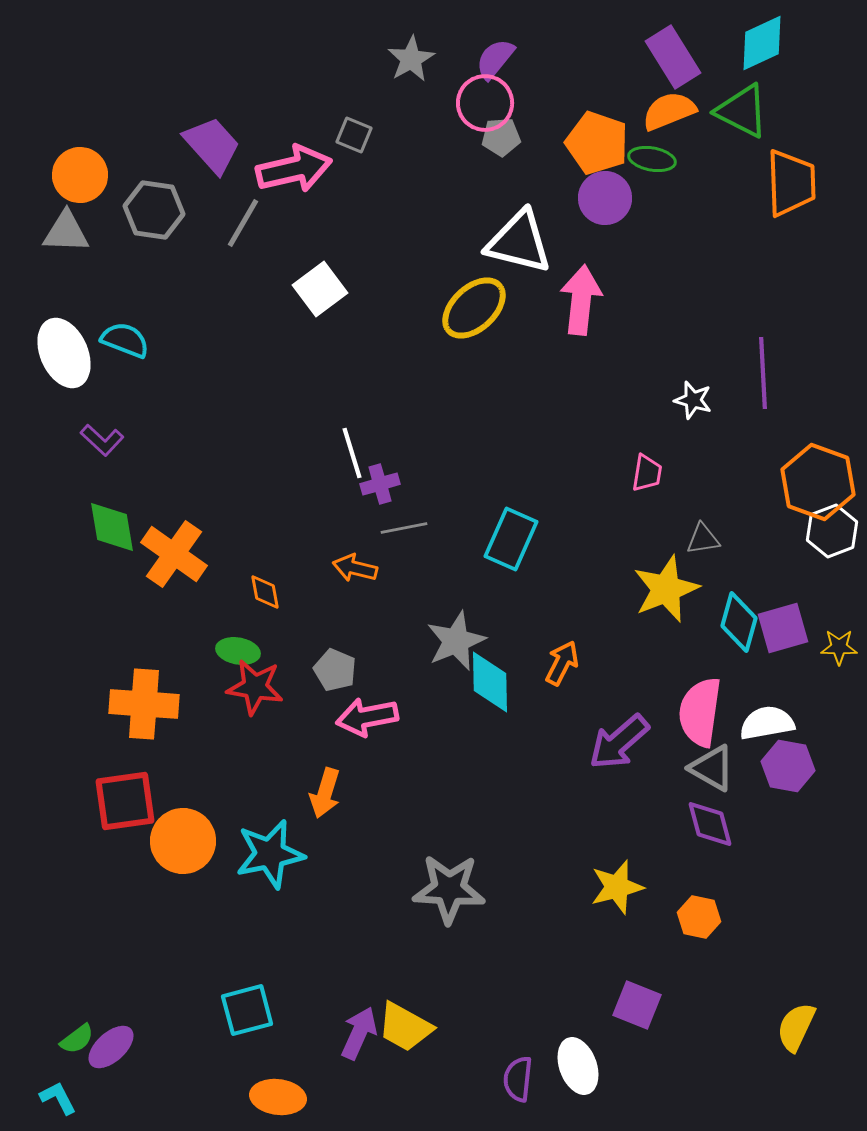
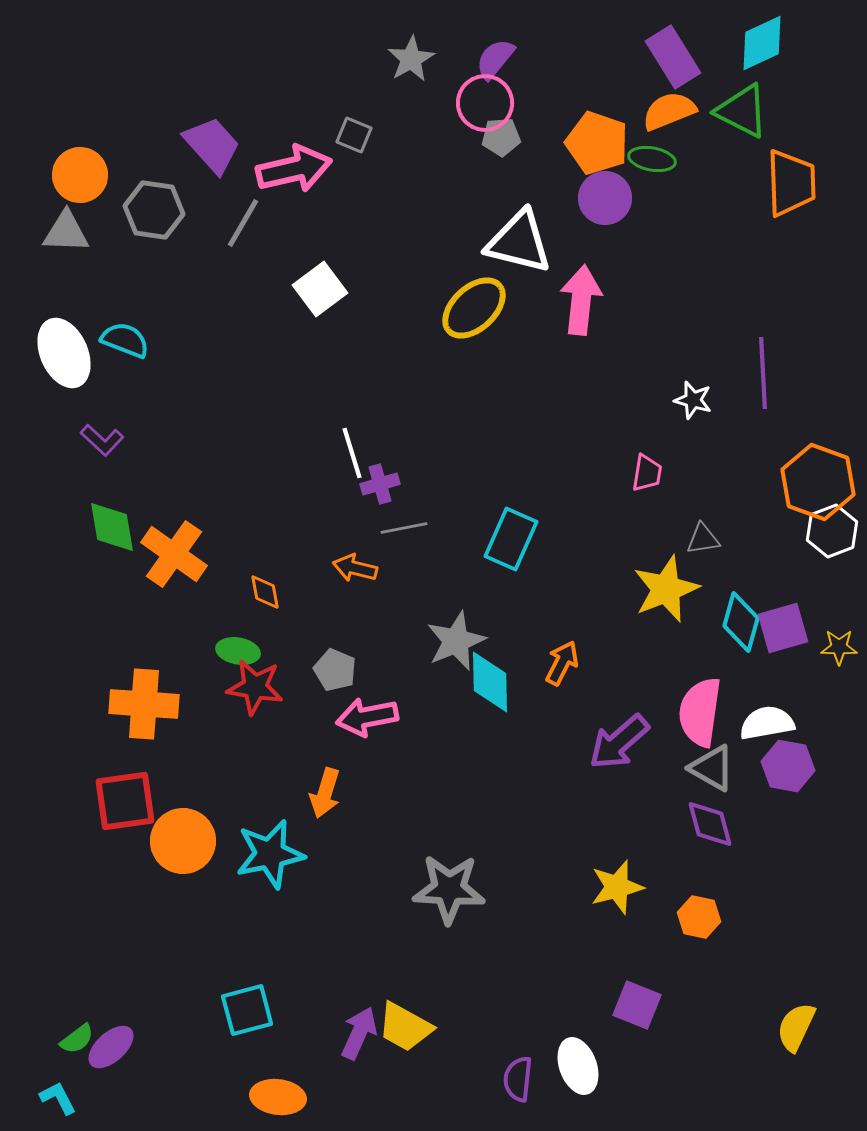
cyan diamond at (739, 622): moved 2 px right
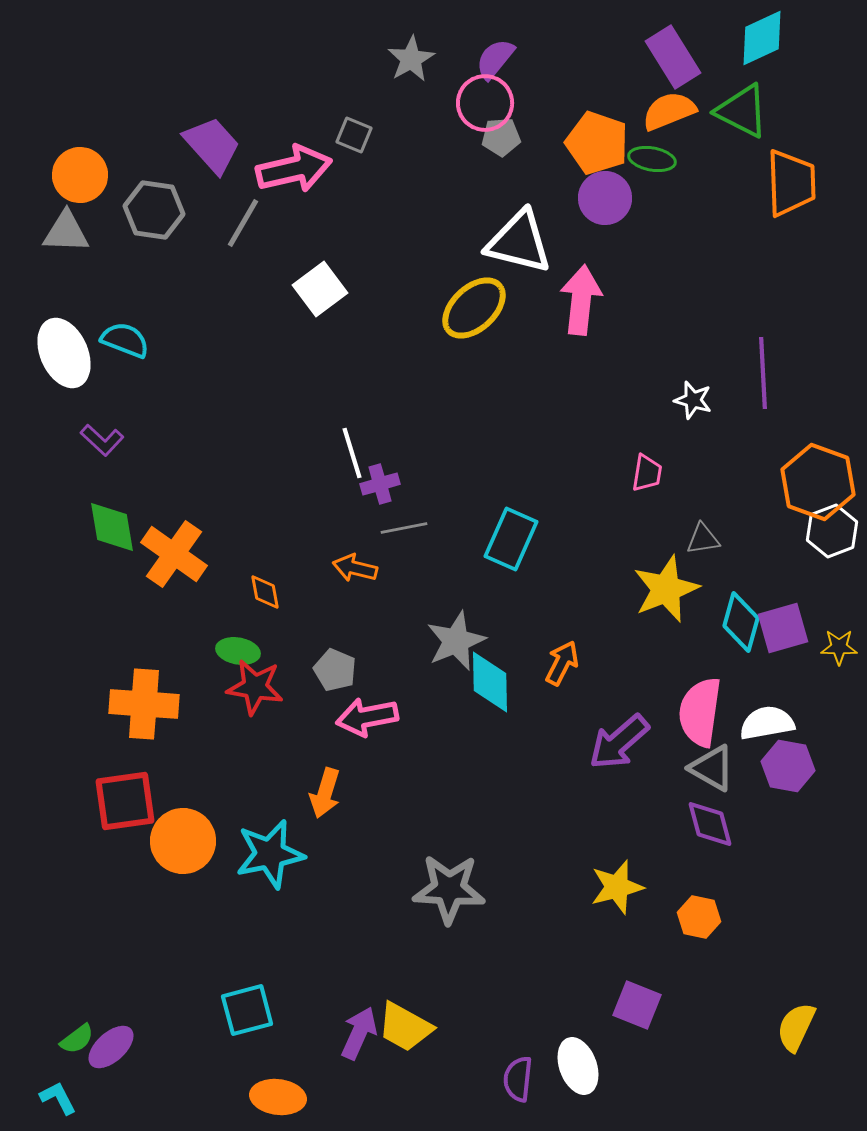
cyan diamond at (762, 43): moved 5 px up
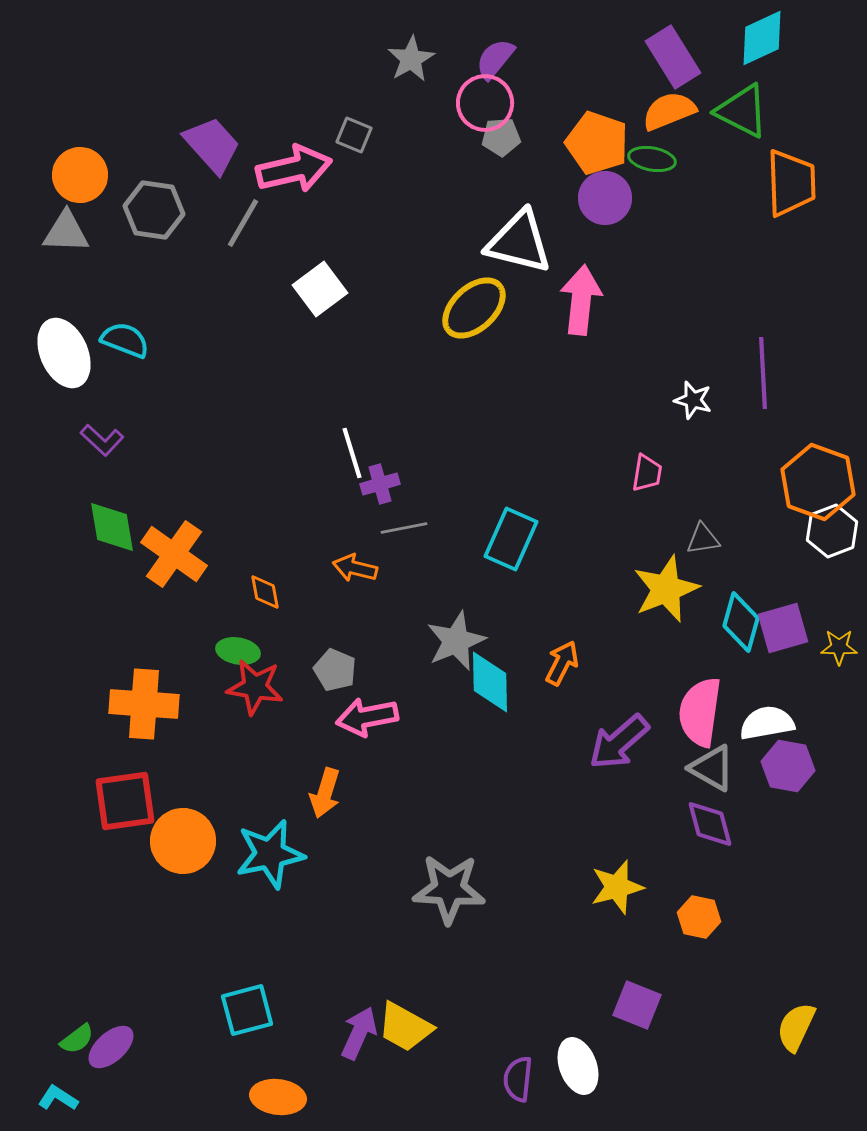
cyan L-shape at (58, 1098): rotated 30 degrees counterclockwise
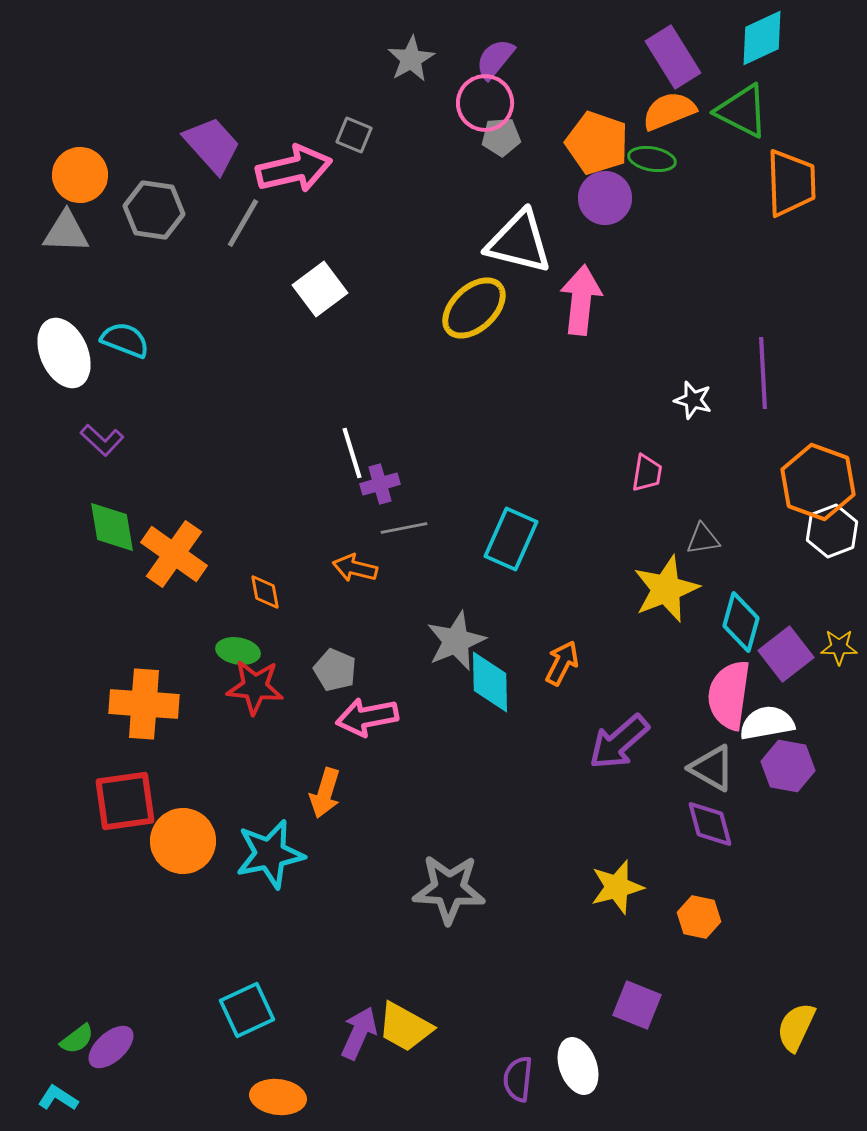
purple square at (783, 628): moved 3 px right, 26 px down; rotated 22 degrees counterclockwise
red star at (255, 687): rotated 4 degrees counterclockwise
pink semicircle at (700, 712): moved 29 px right, 17 px up
cyan square at (247, 1010): rotated 10 degrees counterclockwise
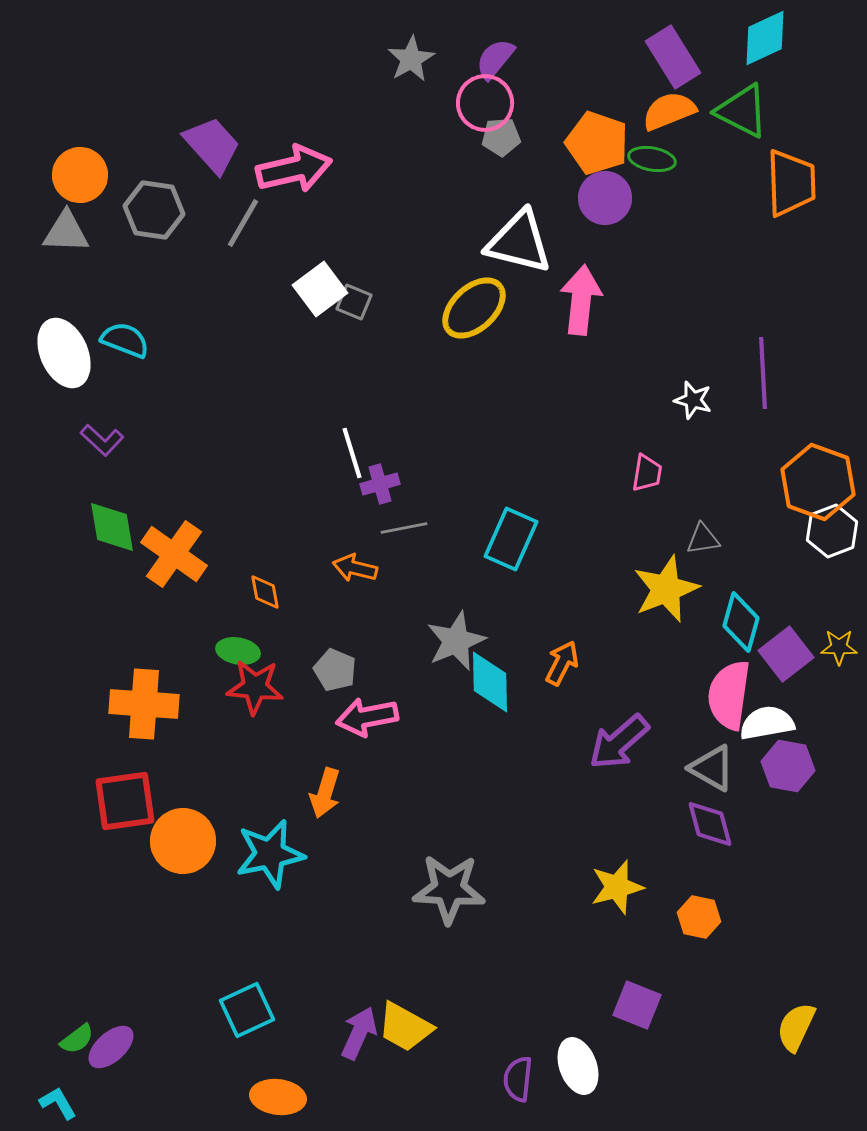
cyan diamond at (762, 38): moved 3 px right
gray square at (354, 135): moved 167 px down
cyan L-shape at (58, 1098): moved 5 px down; rotated 27 degrees clockwise
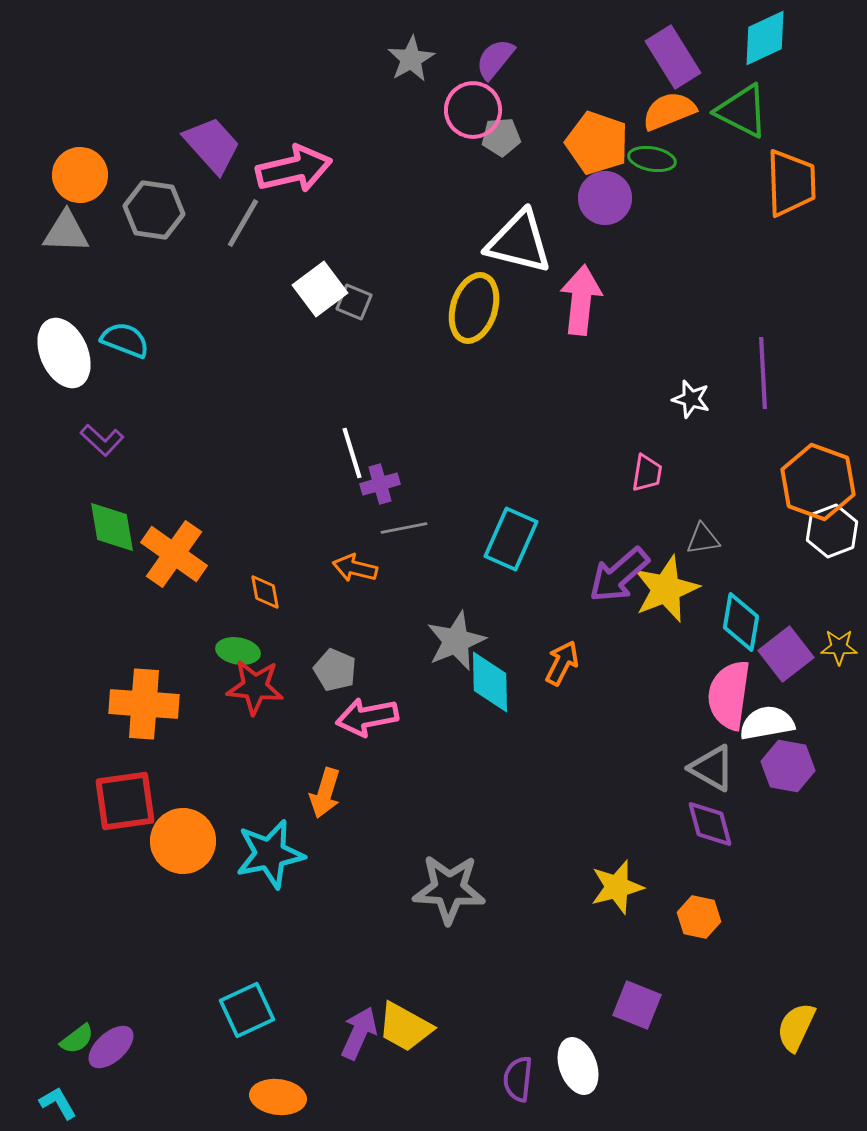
pink circle at (485, 103): moved 12 px left, 7 px down
yellow ellipse at (474, 308): rotated 30 degrees counterclockwise
white star at (693, 400): moved 2 px left, 1 px up
cyan diamond at (741, 622): rotated 6 degrees counterclockwise
purple arrow at (619, 742): moved 167 px up
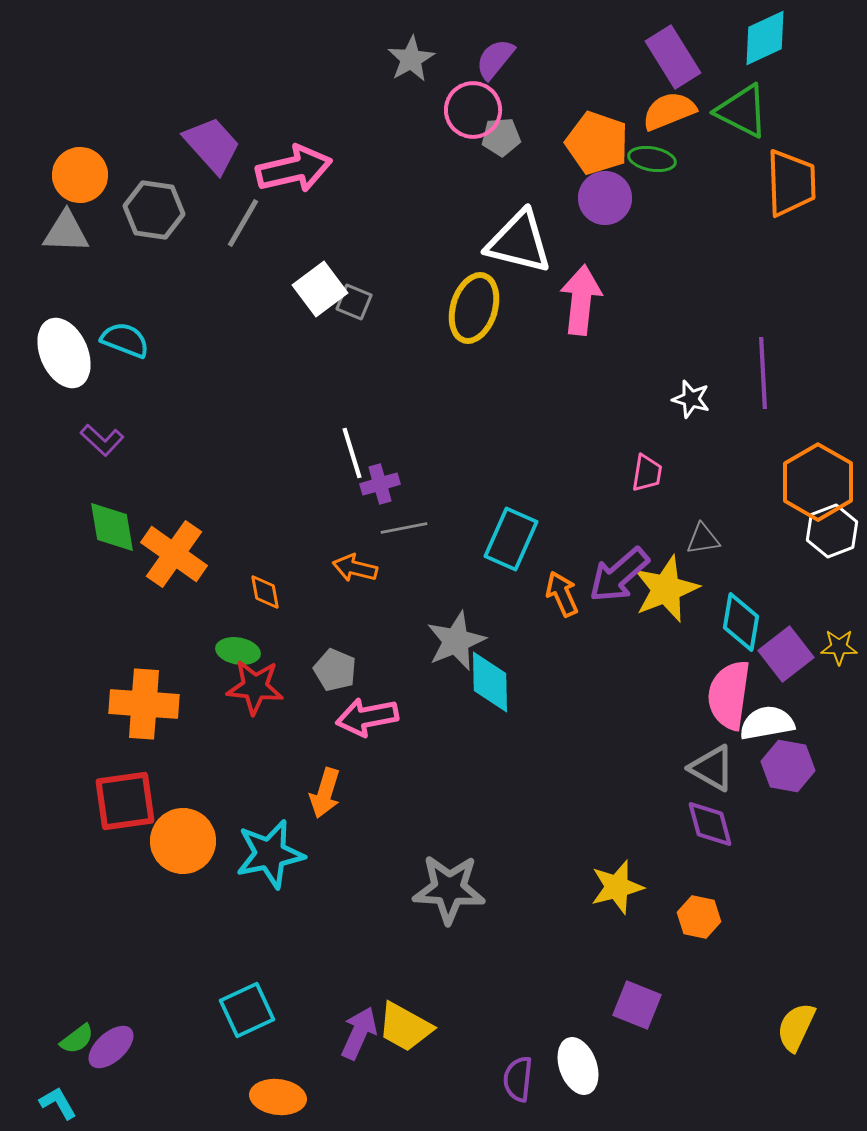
orange hexagon at (818, 482): rotated 10 degrees clockwise
orange arrow at (562, 663): moved 69 px up; rotated 51 degrees counterclockwise
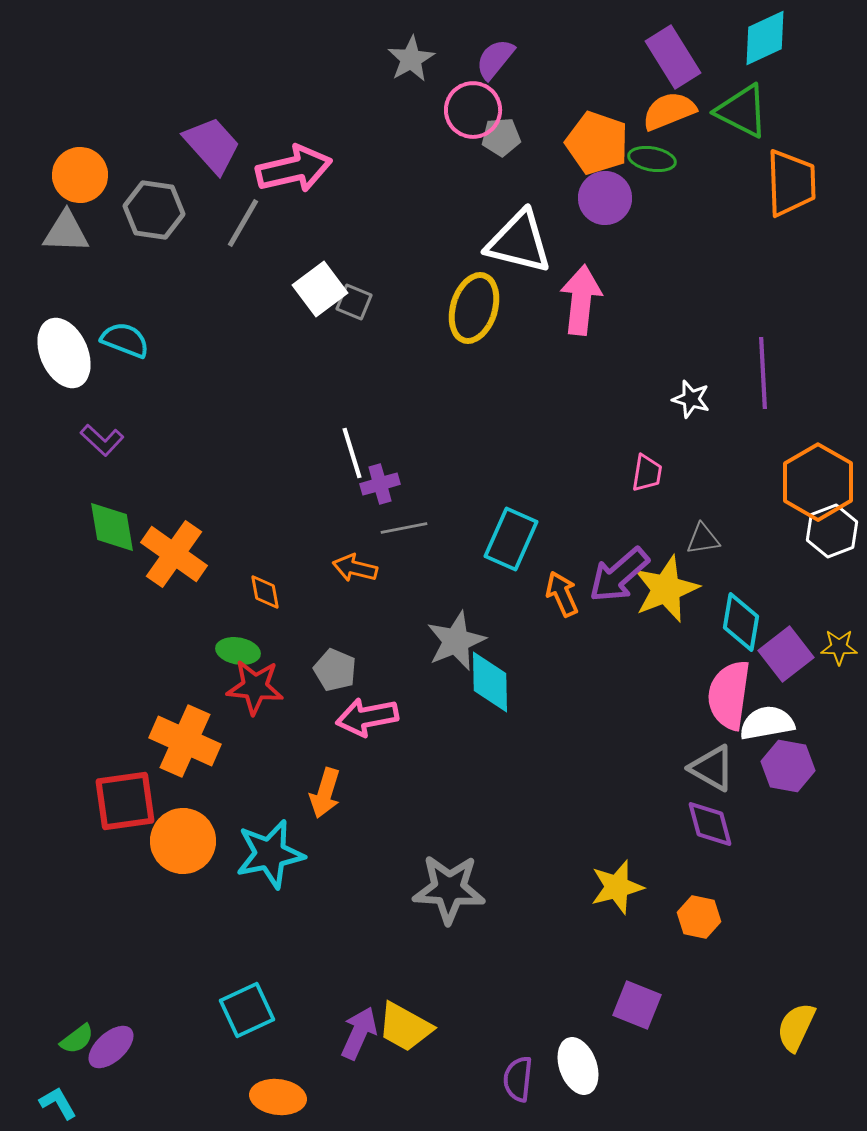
orange cross at (144, 704): moved 41 px right, 37 px down; rotated 20 degrees clockwise
